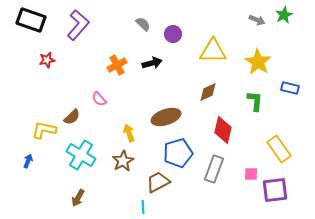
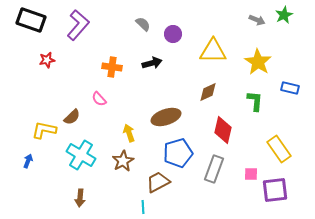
orange cross: moved 5 px left, 2 px down; rotated 36 degrees clockwise
brown arrow: moved 2 px right; rotated 24 degrees counterclockwise
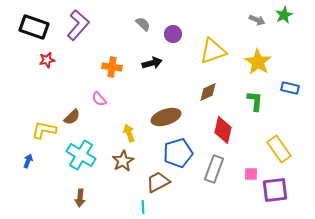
black rectangle: moved 3 px right, 7 px down
yellow triangle: rotated 20 degrees counterclockwise
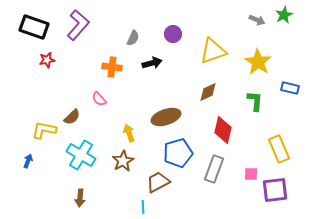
gray semicircle: moved 10 px left, 14 px down; rotated 70 degrees clockwise
yellow rectangle: rotated 12 degrees clockwise
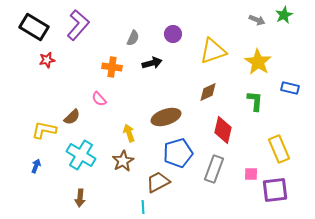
black rectangle: rotated 12 degrees clockwise
blue arrow: moved 8 px right, 5 px down
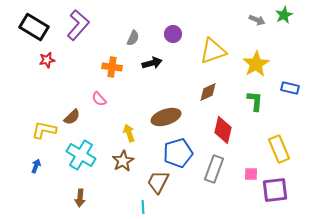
yellow star: moved 2 px left, 2 px down; rotated 8 degrees clockwise
brown trapezoid: rotated 35 degrees counterclockwise
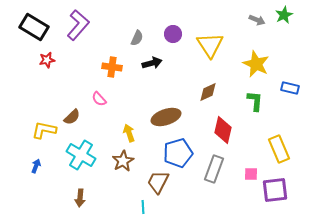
gray semicircle: moved 4 px right
yellow triangle: moved 3 px left, 6 px up; rotated 44 degrees counterclockwise
yellow star: rotated 16 degrees counterclockwise
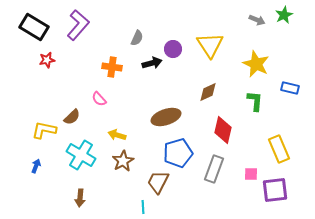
purple circle: moved 15 px down
yellow arrow: moved 12 px left, 2 px down; rotated 54 degrees counterclockwise
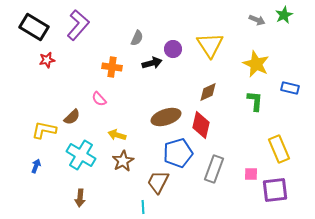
red diamond: moved 22 px left, 5 px up
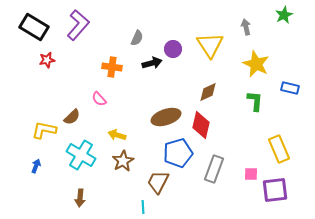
gray arrow: moved 11 px left, 7 px down; rotated 126 degrees counterclockwise
